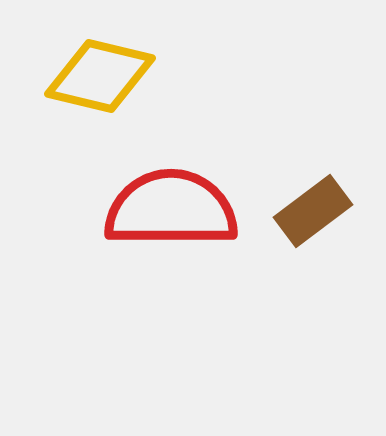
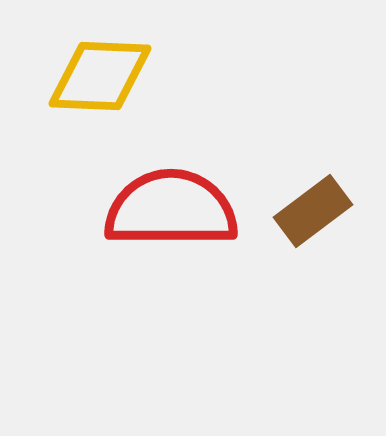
yellow diamond: rotated 11 degrees counterclockwise
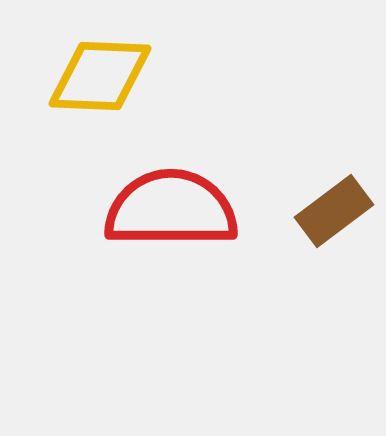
brown rectangle: moved 21 px right
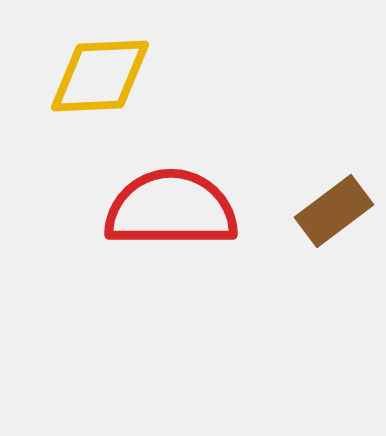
yellow diamond: rotated 5 degrees counterclockwise
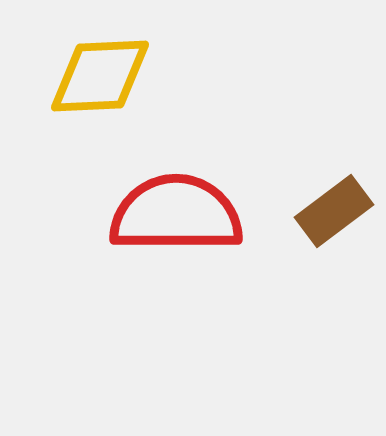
red semicircle: moved 5 px right, 5 px down
